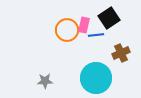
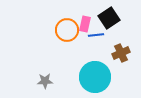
pink rectangle: moved 1 px right, 1 px up
cyan circle: moved 1 px left, 1 px up
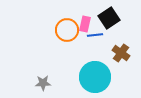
blue line: moved 1 px left
brown cross: rotated 30 degrees counterclockwise
gray star: moved 2 px left, 2 px down
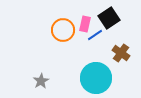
orange circle: moved 4 px left
blue line: rotated 28 degrees counterclockwise
cyan circle: moved 1 px right, 1 px down
gray star: moved 2 px left, 2 px up; rotated 28 degrees counterclockwise
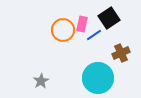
pink rectangle: moved 3 px left
blue line: moved 1 px left
brown cross: rotated 30 degrees clockwise
cyan circle: moved 2 px right
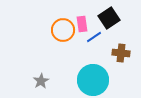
pink rectangle: rotated 21 degrees counterclockwise
blue line: moved 2 px down
brown cross: rotated 30 degrees clockwise
cyan circle: moved 5 px left, 2 px down
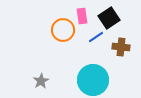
pink rectangle: moved 8 px up
blue line: moved 2 px right
brown cross: moved 6 px up
